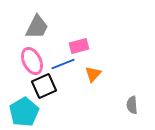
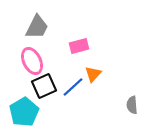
blue line: moved 10 px right, 23 px down; rotated 20 degrees counterclockwise
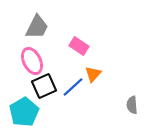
pink rectangle: rotated 48 degrees clockwise
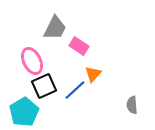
gray trapezoid: moved 18 px right, 1 px down
blue line: moved 2 px right, 3 px down
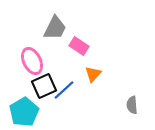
blue line: moved 11 px left
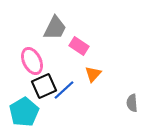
gray semicircle: moved 2 px up
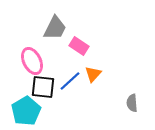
black square: moved 1 px left, 1 px down; rotated 30 degrees clockwise
blue line: moved 6 px right, 9 px up
cyan pentagon: moved 2 px right, 1 px up
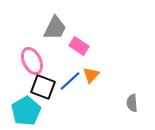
orange triangle: moved 2 px left, 1 px down
black square: rotated 15 degrees clockwise
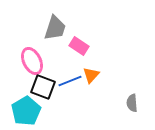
gray trapezoid: rotated 8 degrees counterclockwise
blue line: rotated 20 degrees clockwise
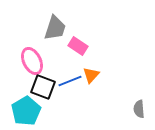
pink rectangle: moved 1 px left
gray semicircle: moved 7 px right, 6 px down
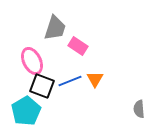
orange triangle: moved 4 px right, 4 px down; rotated 12 degrees counterclockwise
black square: moved 1 px left, 1 px up
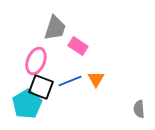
pink ellipse: moved 4 px right; rotated 48 degrees clockwise
orange triangle: moved 1 px right
black square: moved 1 px left, 1 px down
cyan pentagon: moved 1 px right, 7 px up
